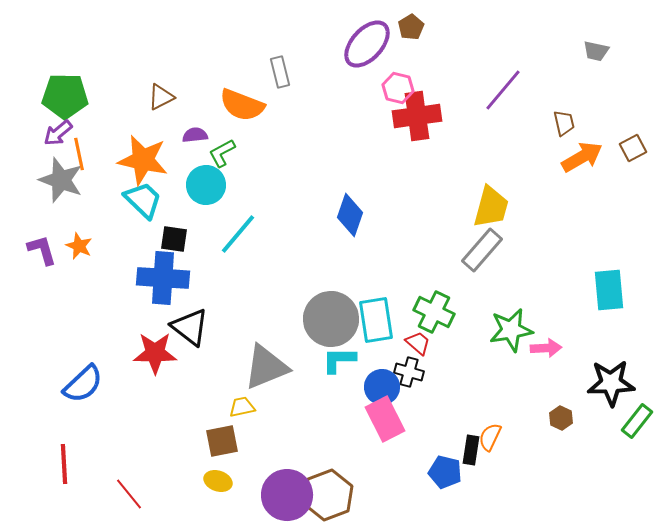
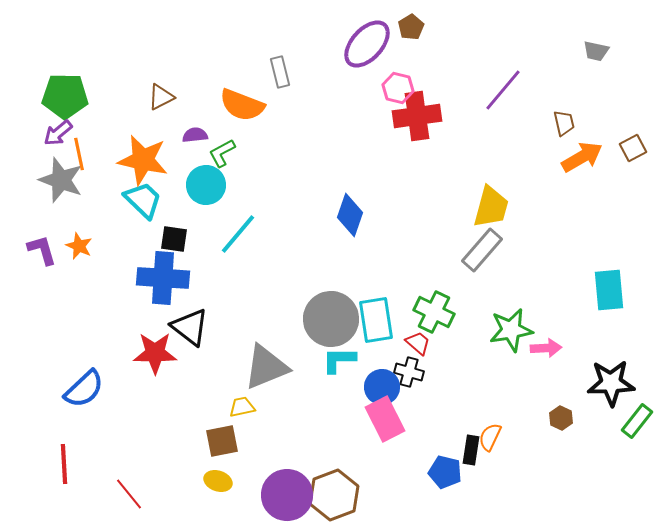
blue semicircle at (83, 384): moved 1 px right, 5 px down
brown hexagon at (328, 495): moved 6 px right
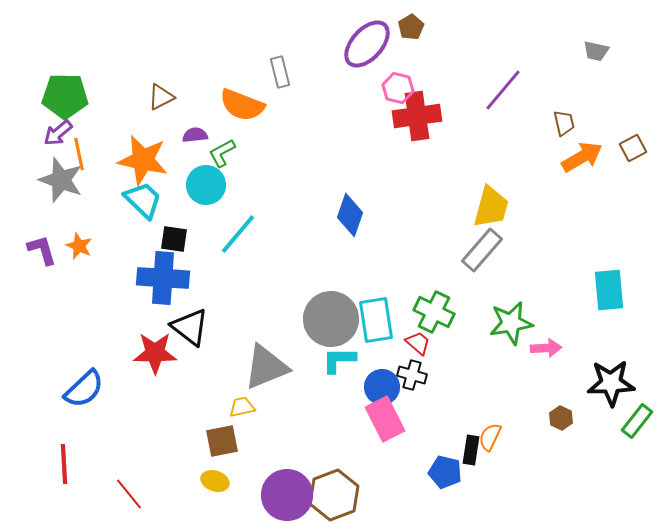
green star at (511, 330): moved 7 px up
black cross at (409, 372): moved 3 px right, 3 px down
yellow ellipse at (218, 481): moved 3 px left
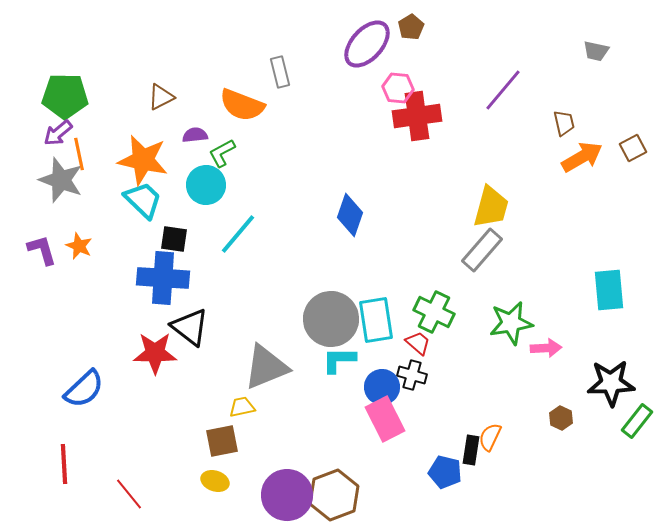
pink hexagon at (398, 88): rotated 8 degrees counterclockwise
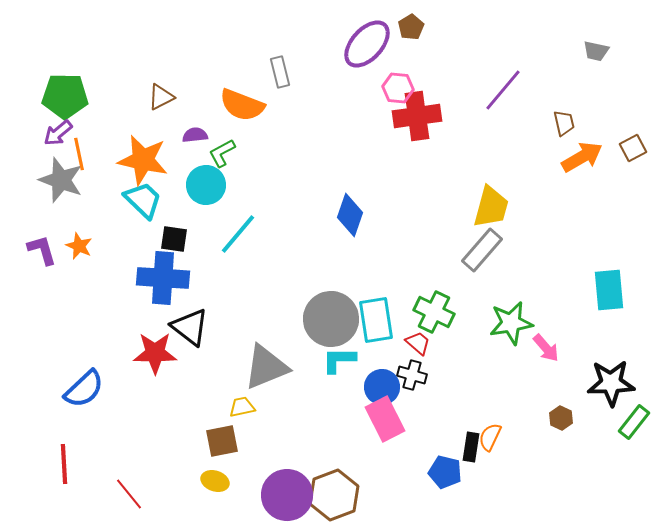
pink arrow at (546, 348): rotated 52 degrees clockwise
green rectangle at (637, 421): moved 3 px left, 1 px down
black rectangle at (471, 450): moved 3 px up
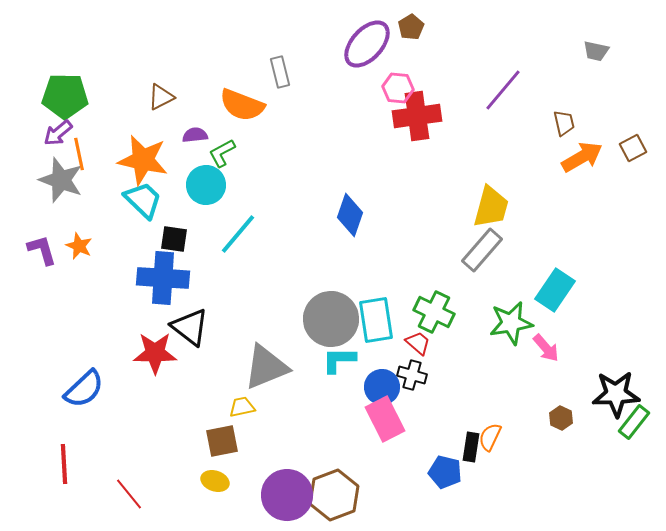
cyan rectangle at (609, 290): moved 54 px left; rotated 39 degrees clockwise
black star at (611, 383): moved 5 px right, 11 px down
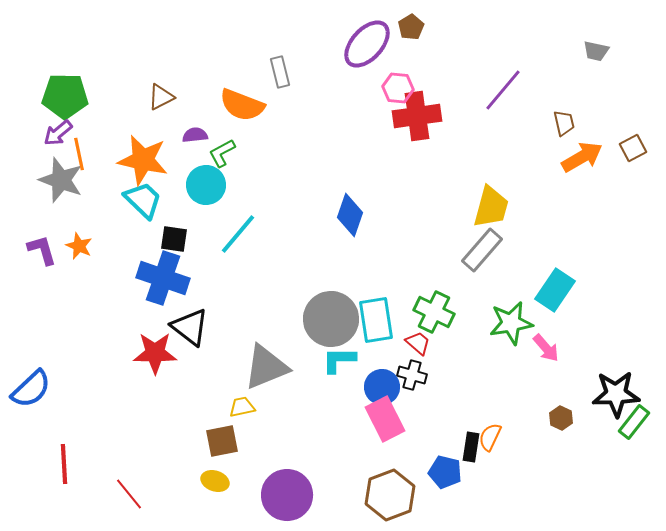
blue cross at (163, 278): rotated 15 degrees clockwise
blue semicircle at (84, 389): moved 53 px left
brown hexagon at (334, 495): moved 56 px right
